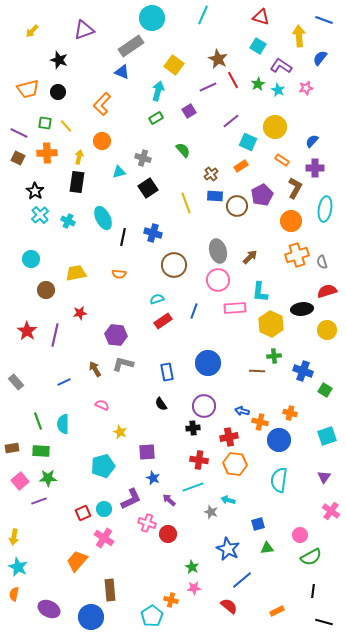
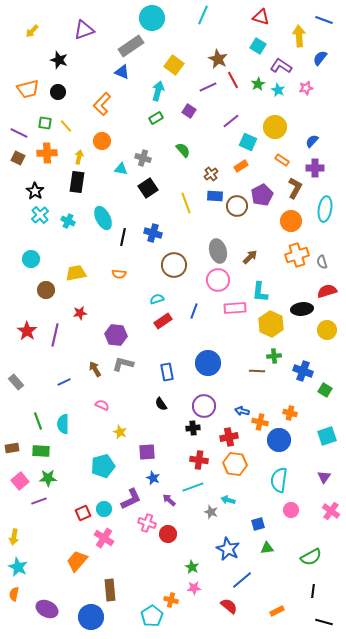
purple square at (189, 111): rotated 24 degrees counterclockwise
cyan triangle at (119, 172): moved 2 px right, 3 px up; rotated 24 degrees clockwise
pink circle at (300, 535): moved 9 px left, 25 px up
purple ellipse at (49, 609): moved 2 px left
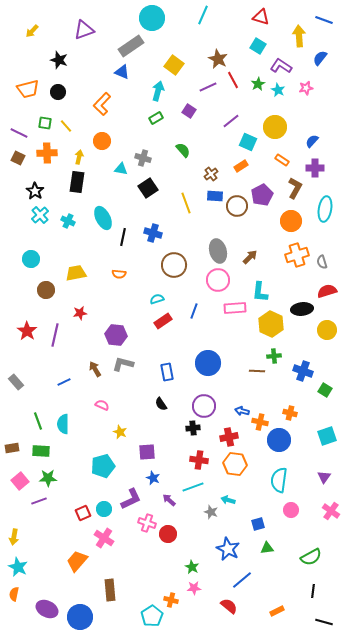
blue circle at (91, 617): moved 11 px left
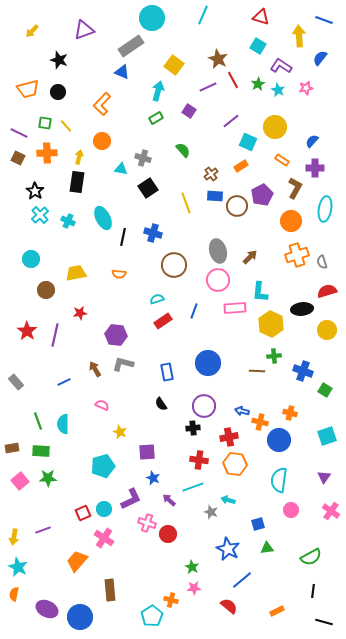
purple line at (39, 501): moved 4 px right, 29 px down
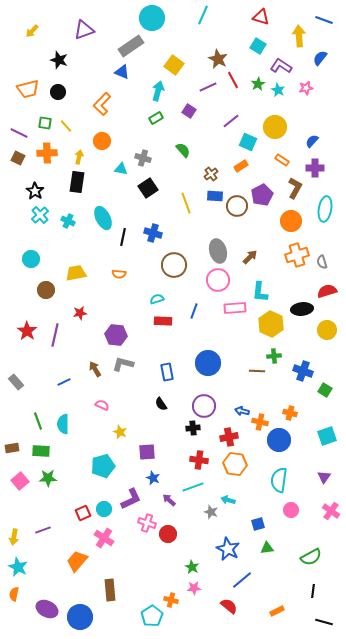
red rectangle at (163, 321): rotated 36 degrees clockwise
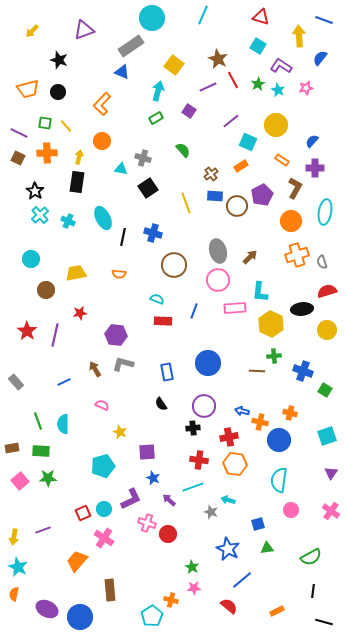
yellow circle at (275, 127): moved 1 px right, 2 px up
cyan ellipse at (325, 209): moved 3 px down
cyan semicircle at (157, 299): rotated 40 degrees clockwise
purple triangle at (324, 477): moved 7 px right, 4 px up
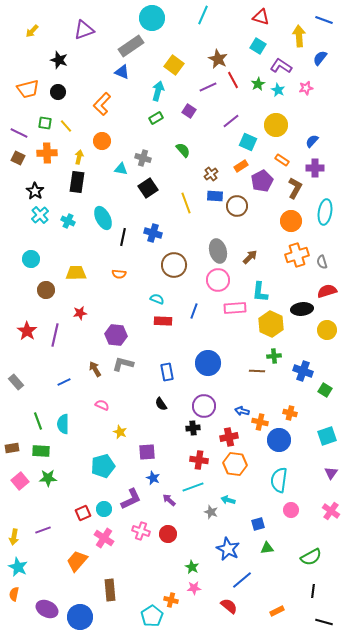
purple pentagon at (262, 195): moved 14 px up
yellow trapezoid at (76, 273): rotated 10 degrees clockwise
pink cross at (147, 523): moved 6 px left, 8 px down
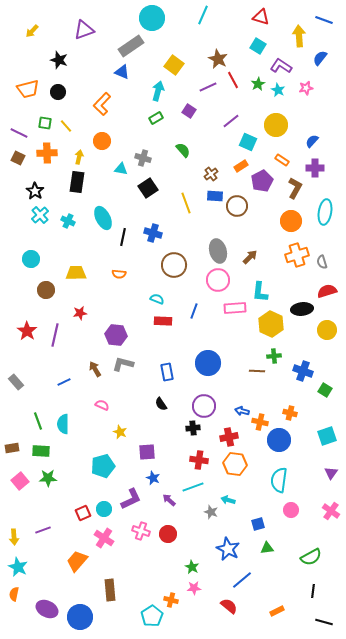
yellow arrow at (14, 537): rotated 14 degrees counterclockwise
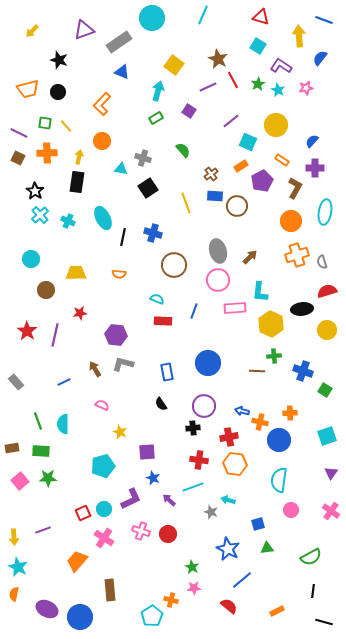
gray rectangle at (131, 46): moved 12 px left, 4 px up
orange cross at (290, 413): rotated 16 degrees counterclockwise
